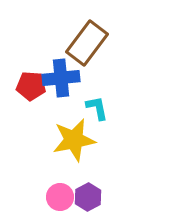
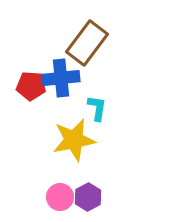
cyan L-shape: rotated 20 degrees clockwise
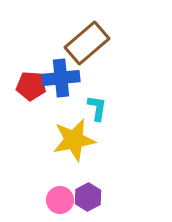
brown rectangle: rotated 12 degrees clockwise
pink circle: moved 3 px down
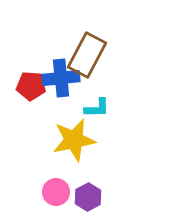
brown rectangle: moved 12 px down; rotated 21 degrees counterclockwise
cyan L-shape: rotated 80 degrees clockwise
pink circle: moved 4 px left, 8 px up
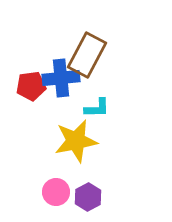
red pentagon: rotated 12 degrees counterclockwise
yellow star: moved 2 px right, 1 px down
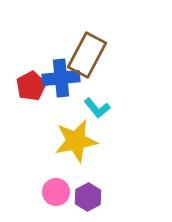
red pentagon: rotated 20 degrees counterclockwise
cyan L-shape: rotated 52 degrees clockwise
